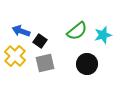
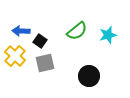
blue arrow: rotated 18 degrees counterclockwise
cyan star: moved 5 px right
black circle: moved 2 px right, 12 px down
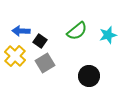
gray square: rotated 18 degrees counterclockwise
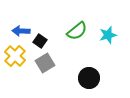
black circle: moved 2 px down
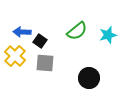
blue arrow: moved 1 px right, 1 px down
gray square: rotated 36 degrees clockwise
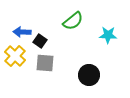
green semicircle: moved 4 px left, 10 px up
cyan star: rotated 18 degrees clockwise
black circle: moved 3 px up
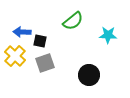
black square: rotated 24 degrees counterclockwise
gray square: rotated 24 degrees counterclockwise
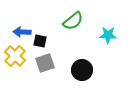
black circle: moved 7 px left, 5 px up
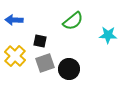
blue arrow: moved 8 px left, 12 px up
black circle: moved 13 px left, 1 px up
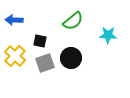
black circle: moved 2 px right, 11 px up
